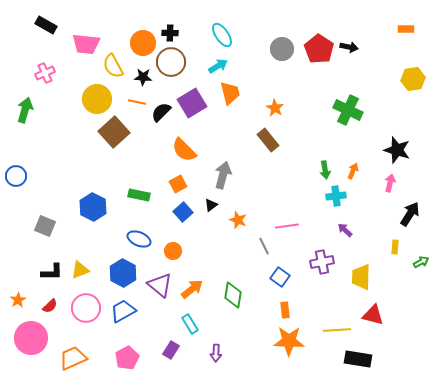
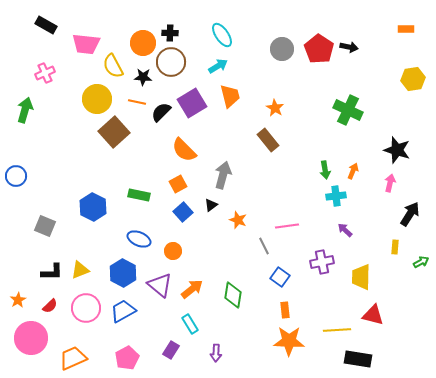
orange trapezoid at (230, 93): moved 3 px down
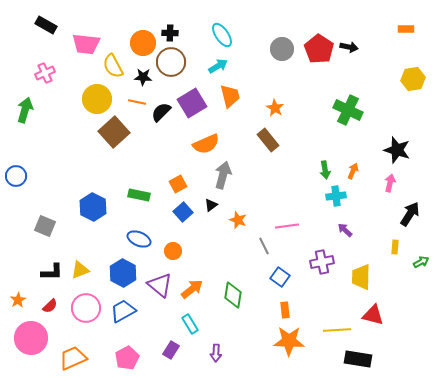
orange semicircle at (184, 150): moved 22 px right, 6 px up; rotated 68 degrees counterclockwise
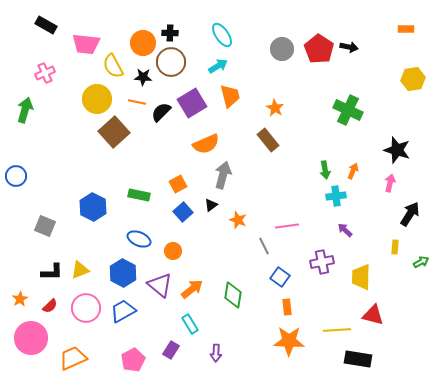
orange star at (18, 300): moved 2 px right, 1 px up
orange rectangle at (285, 310): moved 2 px right, 3 px up
pink pentagon at (127, 358): moved 6 px right, 2 px down
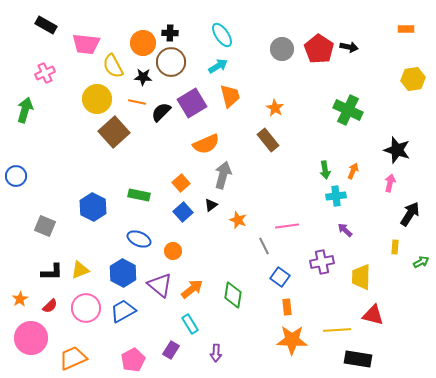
orange square at (178, 184): moved 3 px right, 1 px up; rotated 12 degrees counterclockwise
orange star at (289, 341): moved 3 px right, 1 px up
